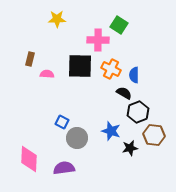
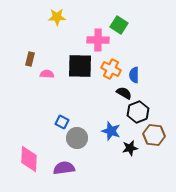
yellow star: moved 2 px up
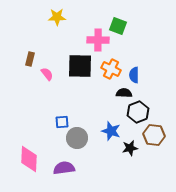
green square: moved 1 px left, 1 px down; rotated 12 degrees counterclockwise
pink semicircle: rotated 48 degrees clockwise
black semicircle: rotated 28 degrees counterclockwise
blue square: rotated 32 degrees counterclockwise
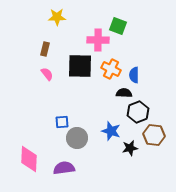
brown rectangle: moved 15 px right, 10 px up
